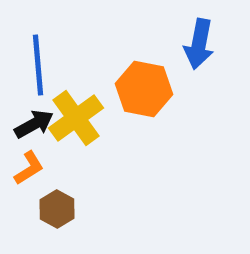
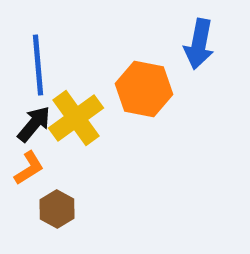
black arrow: rotated 21 degrees counterclockwise
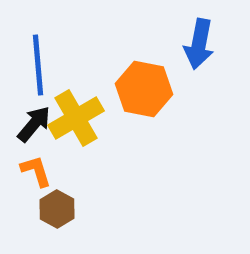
yellow cross: rotated 6 degrees clockwise
orange L-shape: moved 7 px right, 3 px down; rotated 75 degrees counterclockwise
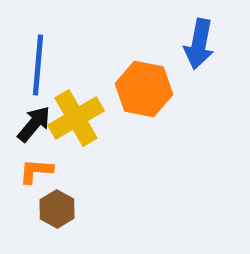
blue line: rotated 10 degrees clockwise
orange L-shape: rotated 69 degrees counterclockwise
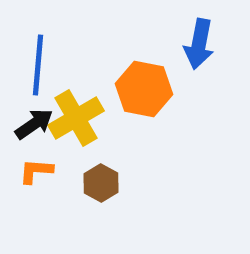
black arrow: rotated 15 degrees clockwise
brown hexagon: moved 44 px right, 26 px up
